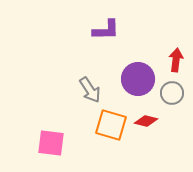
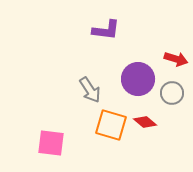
purple L-shape: rotated 8 degrees clockwise
red arrow: moved 1 px up; rotated 100 degrees clockwise
red diamond: moved 1 px left, 1 px down; rotated 25 degrees clockwise
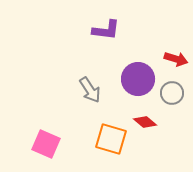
orange square: moved 14 px down
pink square: moved 5 px left, 1 px down; rotated 16 degrees clockwise
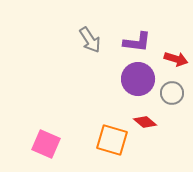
purple L-shape: moved 31 px right, 12 px down
gray arrow: moved 50 px up
orange square: moved 1 px right, 1 px down
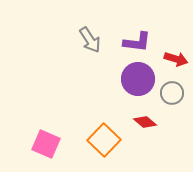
orange square: moved 8 px left; rotated 28 degrees clockwise
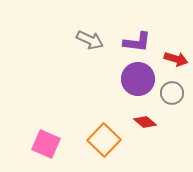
gray arrow: rotated 32 degrees counterclockwise
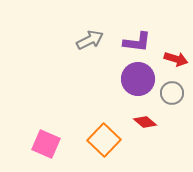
gray arrow: rotated 52 degrees counterclockwise
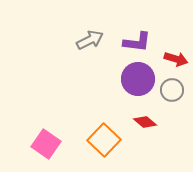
gray circle: moved 3 px up
pink square: rotated 12 degrees clockwise
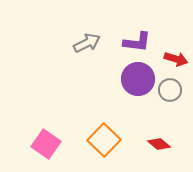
gray arrow: moved 3 px left, 3 px down
gray circle: moved 2 px left
red diamond: moved 14 px right, 22 px down
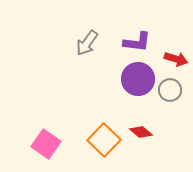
gray arrow: rotated 152 degrees clockwise
red diamond: moved 18 px left, 12 px up
